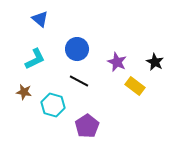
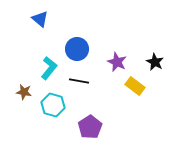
cyan L-shape: moved 14 px right, 9 px down; rotated 25 degrees counterclockwise
black line: rotated 18 degrees counterclockwise
purple pentagon: moved 3 px right, 1 px down
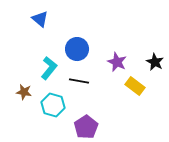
purple pentagon: moved 4 px left
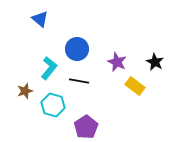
brown star: moved 1 px right, 1 px up; rotated 28 degrees counterclockwise
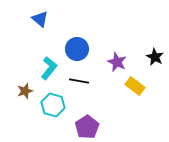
black star: moved 5 px up
purple pentagon: moved 1 px right
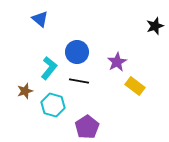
blue circle: moved 3 px down
black star: moved 31 px up; rotated 24 degrees clockwise
purple star: rotated 18 degrees clockwise
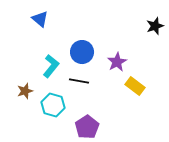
blue circle: moved 5 px right
cyan L-shape: moved 2 px right, 2 px up
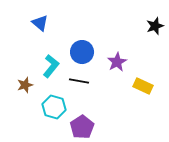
blue triangle: moved 4 px down
yellow rectangle: moved 8 px right; rotated 12 degrees counterclockwise
brown star: moved 6 px up
cyan hexagon: moved 1 px right, 2 px down
purple pentagon: moved 5 px left
